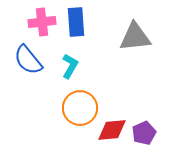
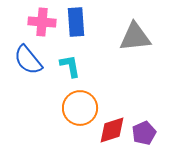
pink cross: rotated 12 degrees clockwise
cyan L-shape: rotated 40 degrees counterclockwise
red diamond: rotated 12 degrees counterclockwise
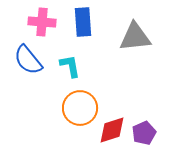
blue rectangle: moved 7 px right
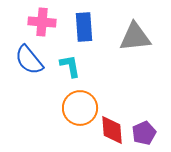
blue rectangle: moved 1 px right, 5 px down
blue semicircle: moved 1 px right
red diamond: rotated 76 degrees counterclockwise
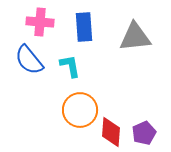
pink cross: moved 2 px left
orange circle: moved 2 px down
red diamond: moved 1 px left, 2 px down; rotated 8 degrees clockwise
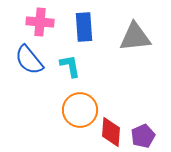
purple pentagon: moved 1 px left, 3 px down
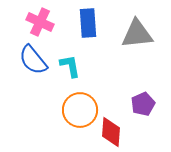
pink cross: rotated 20 degrees clockwise
blue rectangle: moved 4 px right, 4 px up
gray triangle: moved 2 px right, 3 px up
blue semicircle: moved 4 px right
purple pentagon: moved 32 px up
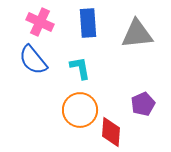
cyan L-shape: moved 10 px right, 2 px down
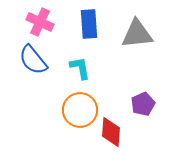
blue rectangle: moved 1 px right, 1 px down
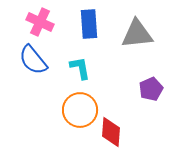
purple pentagon: moved 8 px right, 15 px up
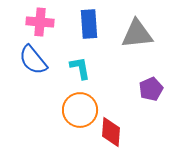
pink cross: rotated 20 degrees counterclockwise
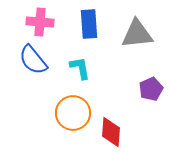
orange circle: moved 7 px left, 3 px down
